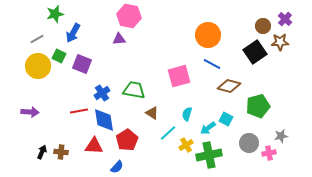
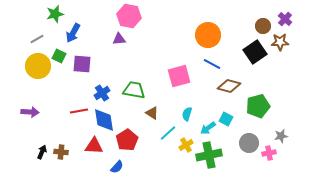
purple square: rotated 18 degrees counterclockwise
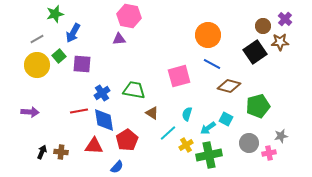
green square: rotated 24 degrees clockwise
yellow circle: moved 1 px left, 1 px up
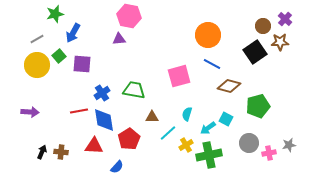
brown triangle: moved 4 px down; rotated 32 degrees counterclockwise
gray star: moved 8 px right, 9 px down
red pentagon: moved 2 px right, 1 px up
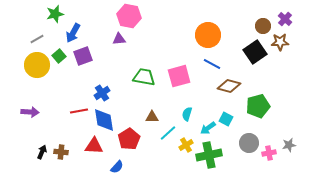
purple square: moved 1 px right, 8 px up; rotated 24 degrees counterclockwise
green trapezoid: moved 10 px right, 13 px up
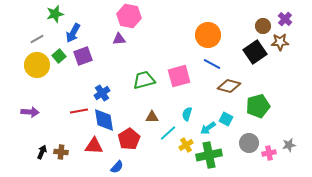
green trapezoid: moved 3 px down; rotated 25 degrees counterclockwise
